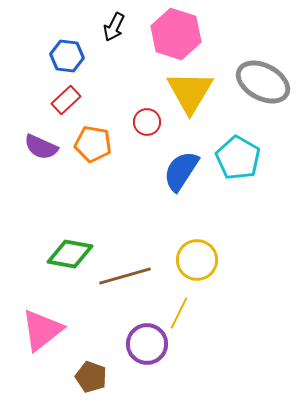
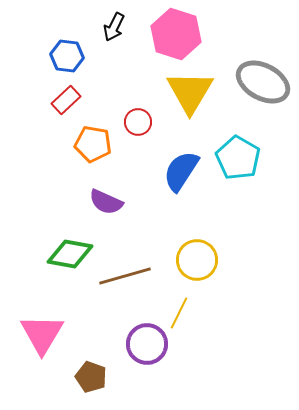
red circle: moved 9 px left
purple semicircle: moved 65 px right, 55 px down
pink triangle: moved 4 px down; rotated 21 degrees counterclockwise
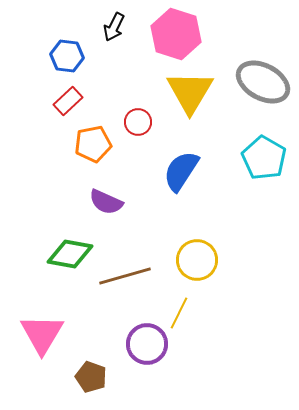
red rectangle: moved 2 px right, 1 px down
orange pentagon: rotated 21 degrees counterclockwise
cyan pentagon: moved 26 px right
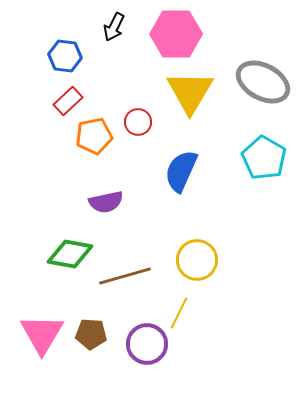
pink hexagon: rotated 18 degrees counterclockwise
blue hexagon: moved 2 px left
orange pentagon: moved 1 px right, 8 px up
blue semicircle: rotated 9 degrees counterclockwise
purple semicircle: rotated 36 degrees counterclockwise
brown pentagon: moved 43 px up; rotated 16 degrees counterclockwise
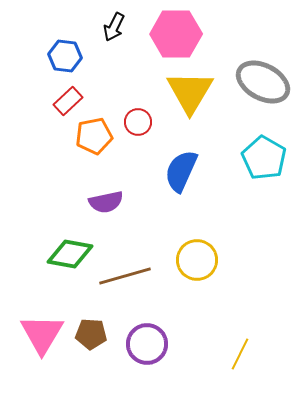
yellow line: moved 61 px right, 41 px down
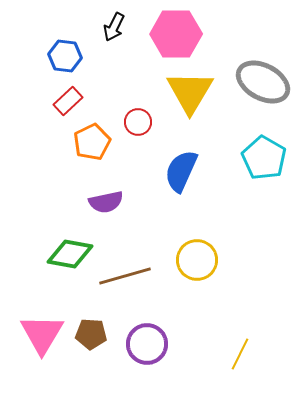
orange pentagon: moved 2 px left, 6 px down; rotated 15 degrees counterclockwise
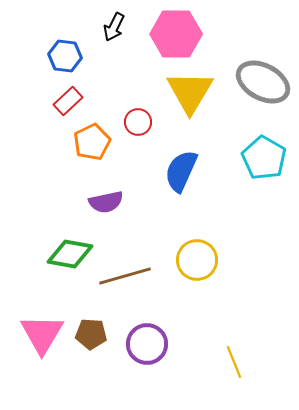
yellow line: moved 6 px left, 8 px down; rotated 48 degrees counterclockwise
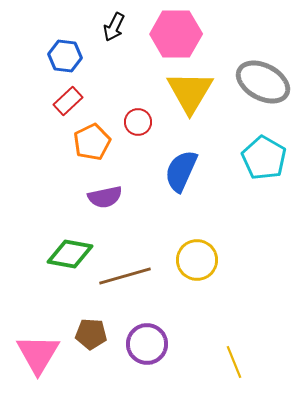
purple semicircle: moved 1 px left, 5 px up
pink triangle: moved 4 px left, 20 px down
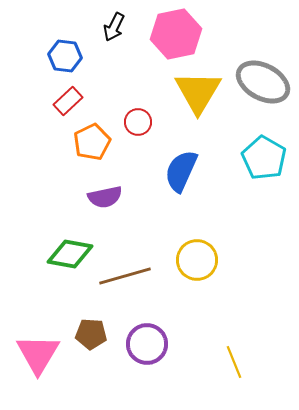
pink hexagon: rotated 12 degrees counterclockwise
yellow triangle: moved 8 px right
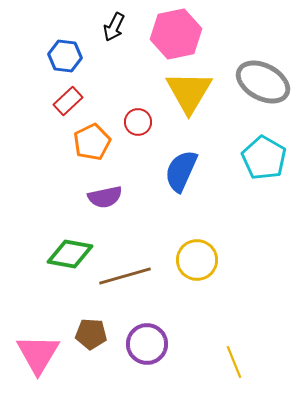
yellow triangle: moved 9 px left
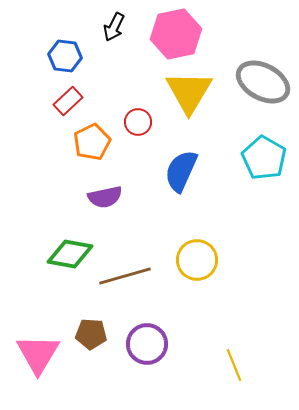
yellow line: moved 3 px down
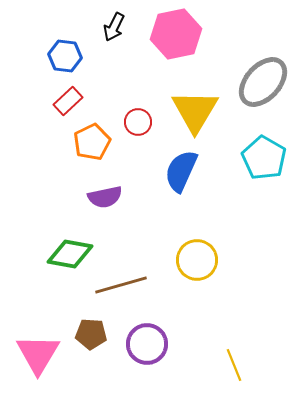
gray ellipse: rotated 76 degrees counterclockwise
yellow triangle: moved 6 px right, 19 px down
brown line: moved 4 px left, 9 px down
